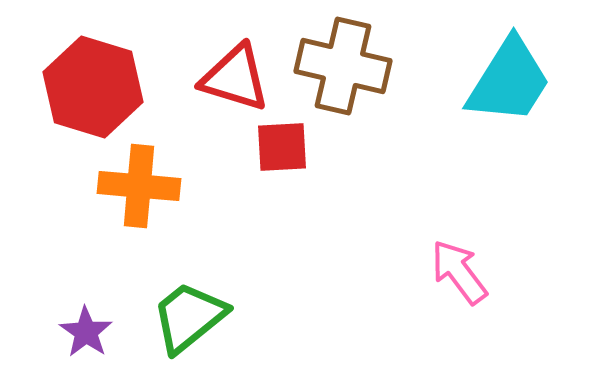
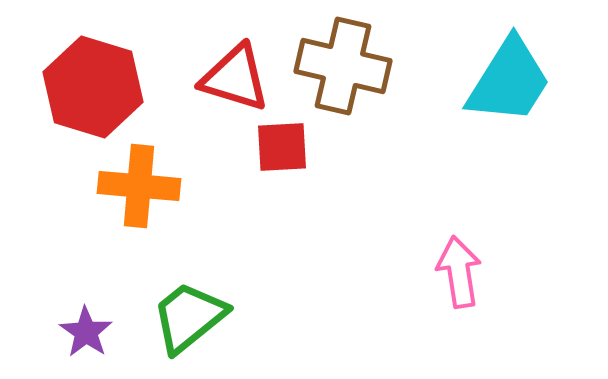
pink arrow: rotated 28 degrees clockwise
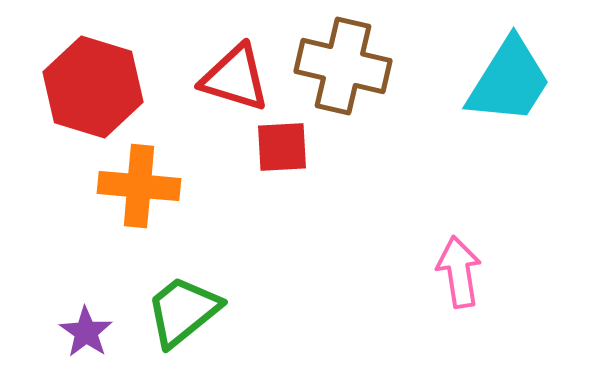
green trapezoid: moved 6 px left, 6 px up
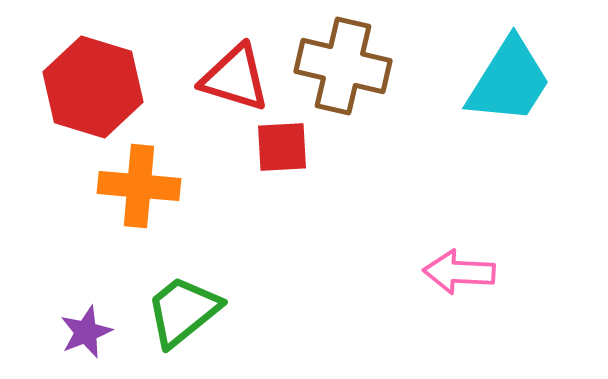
pink arrow: rotated 78 degrees counterclockwise
purple star: rotated 16 degrees clockwise
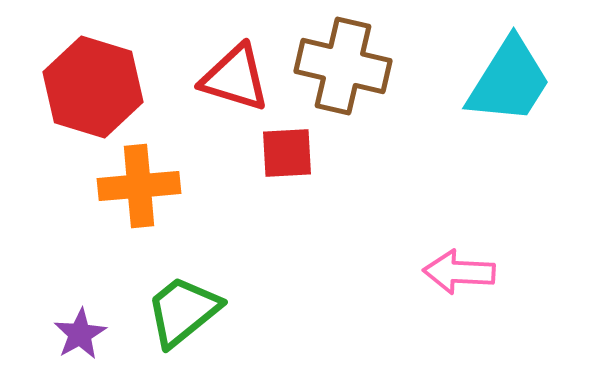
red square: moved 5 px right, 6 px down
orange cross: rotated 10 degrees counterclockwise
purple star: moved 6 px left, 2 px down; rotated 8 degrees counterclockwise
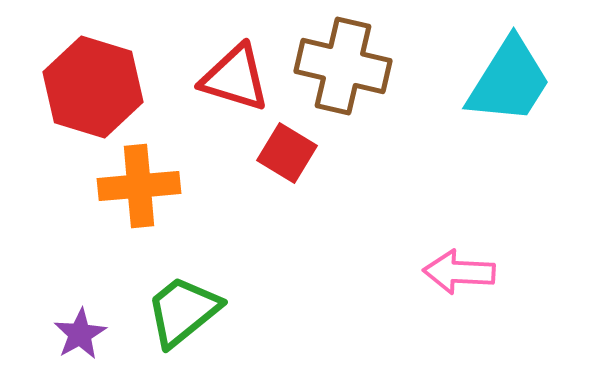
red square: rotated 34 degrees clockwise
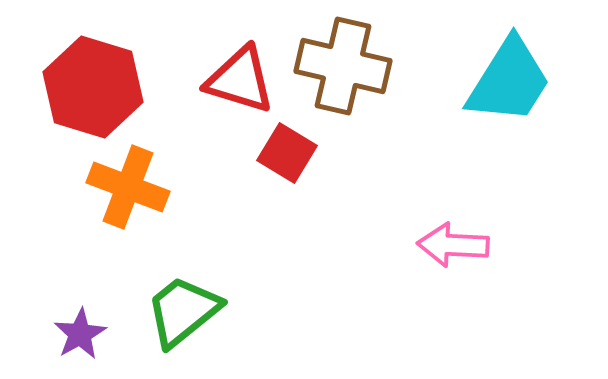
red triangle: moved 5 px right, 2 px down
orange cross: moved 11 px left, 1 px down; rotated 26 degrees clockwise
pink arrow: moved 6 px left, 27 px up
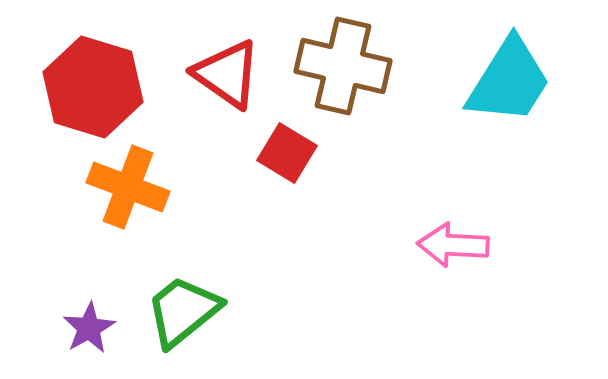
red triangle: moved 13 px left, 6 px up; rotated 18 degrees clockwise
purple star: moved 9 px right, 6 px up
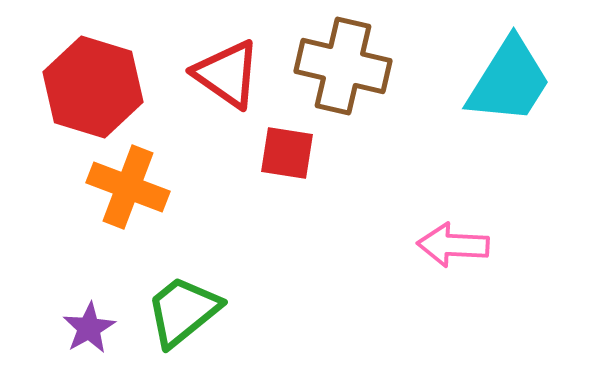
red square: rotated 22 degrees counterclockwise
